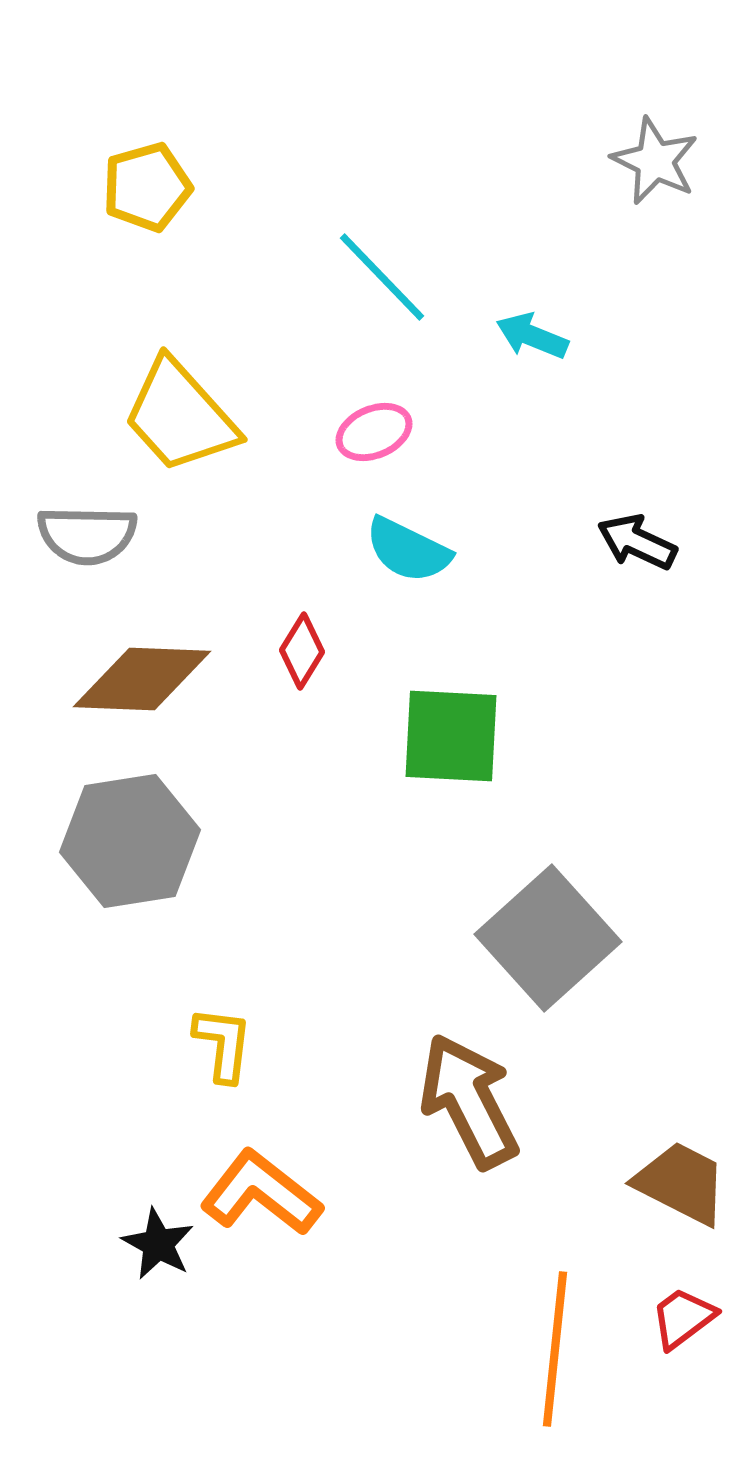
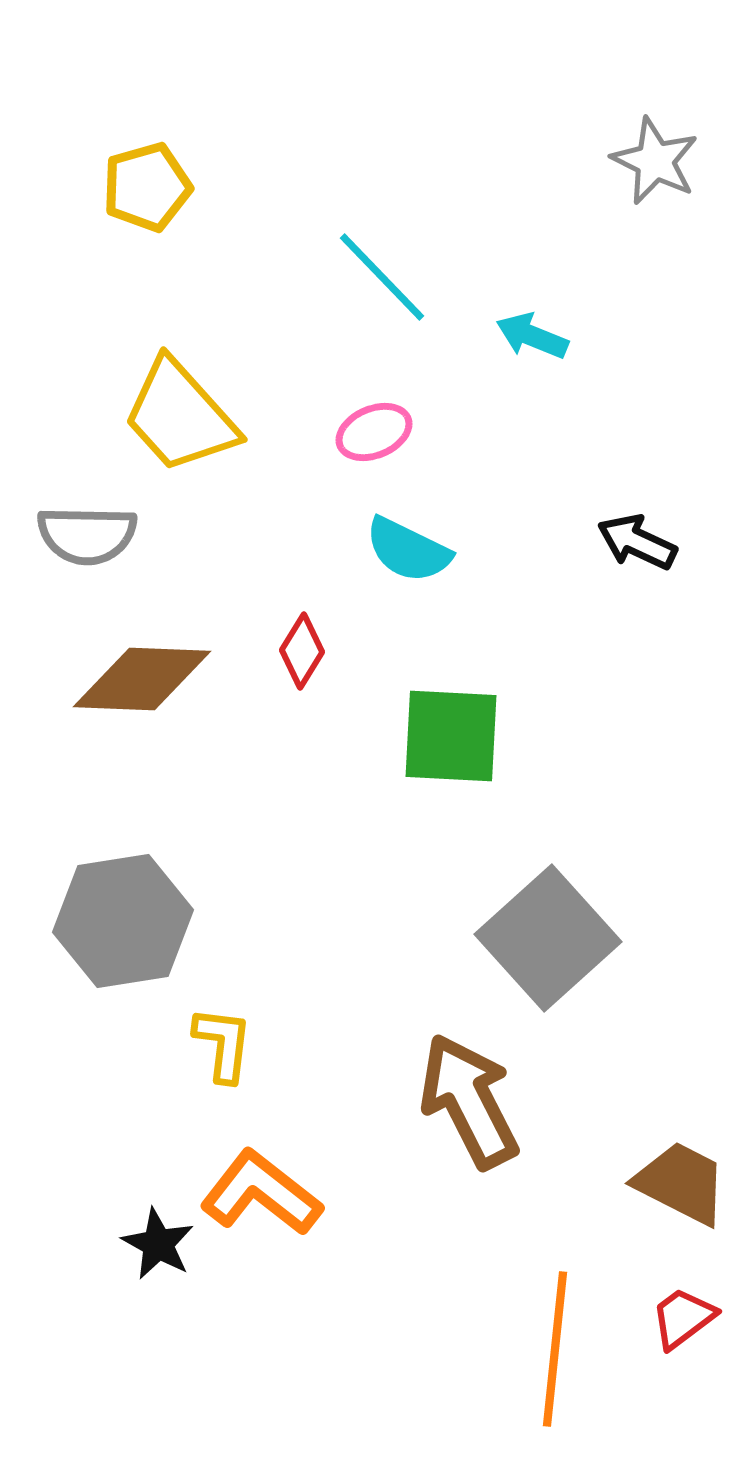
gray hexagon: moved 7 px left, 80 px down
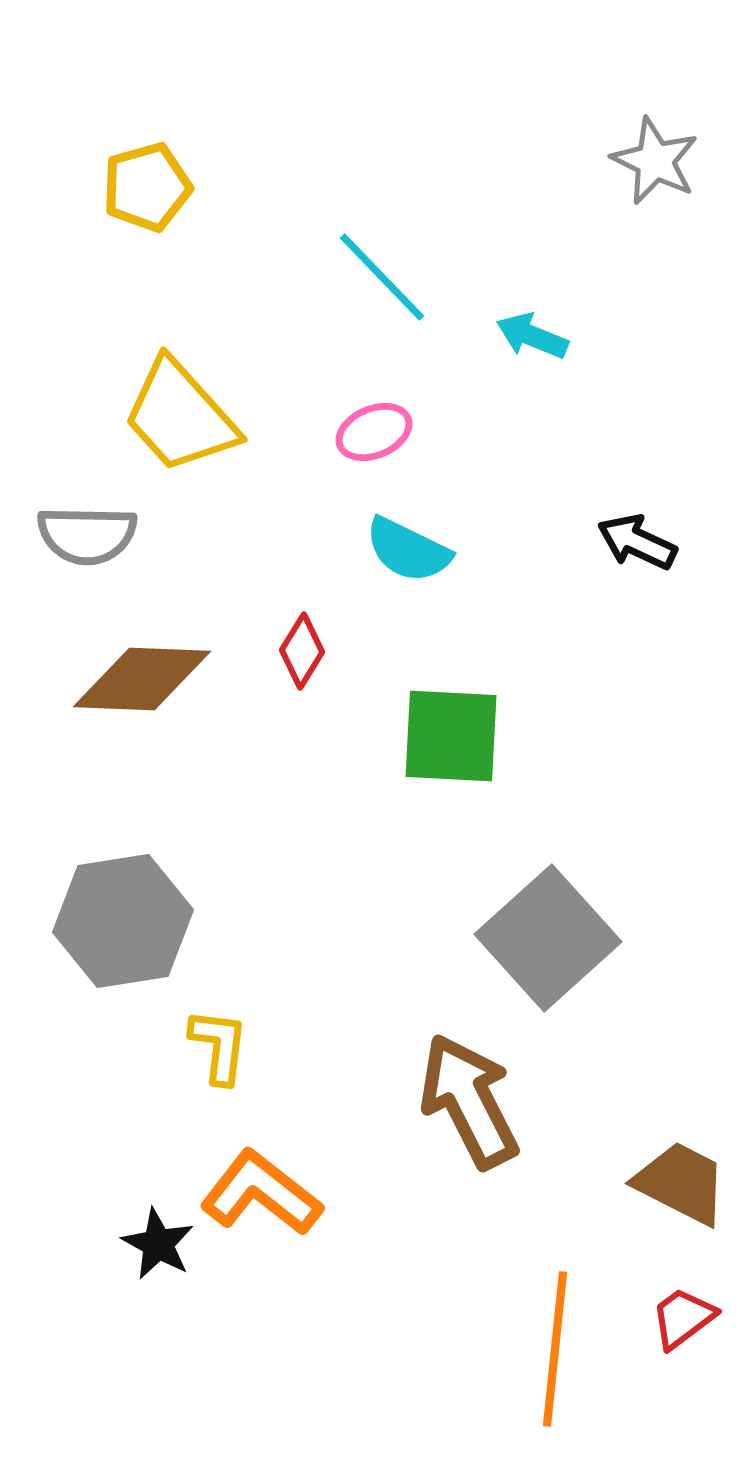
yellow L-shape: moved 4 px left, 2 px down
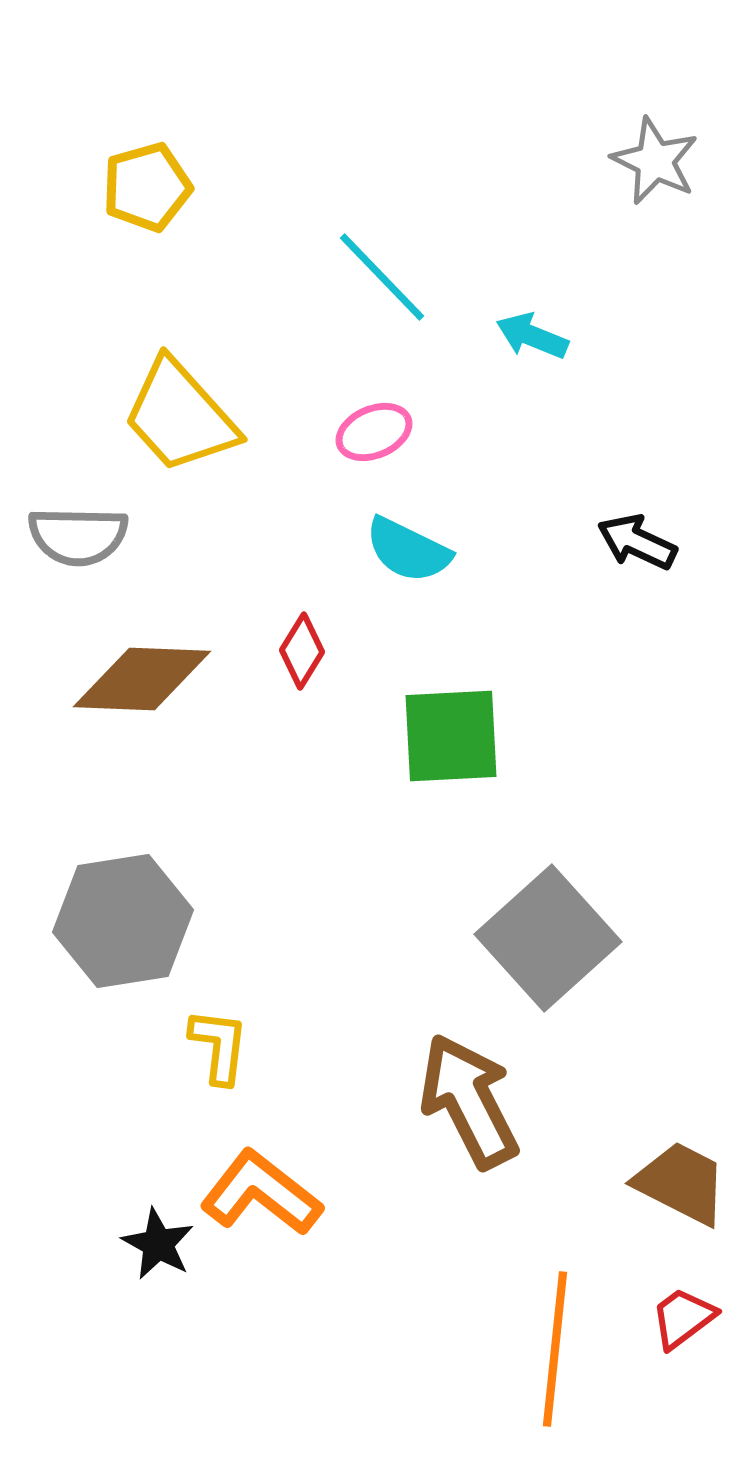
gray semicircle: moved 9 px left, 1 px down
green square: rotated 6 degrees counterclockwise
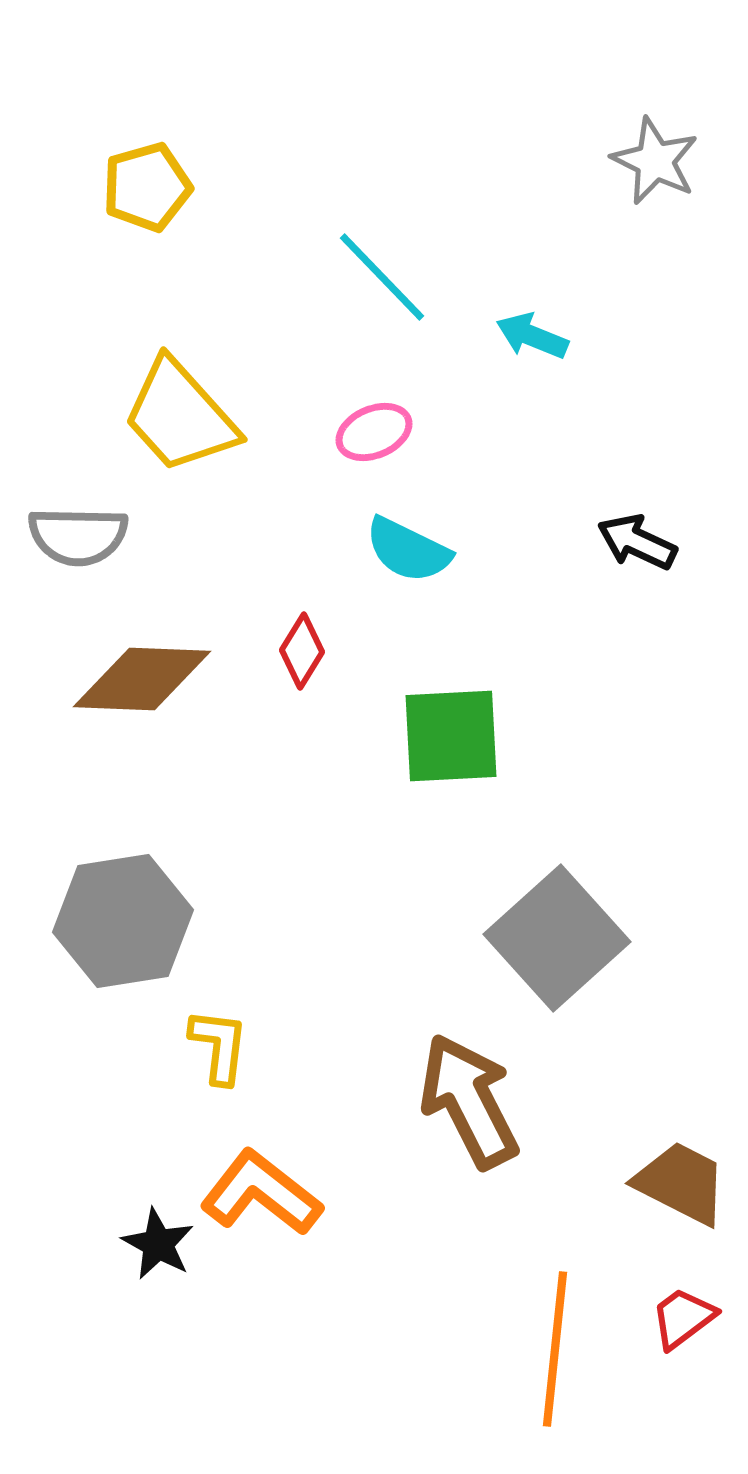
gray square: moved 9 px right
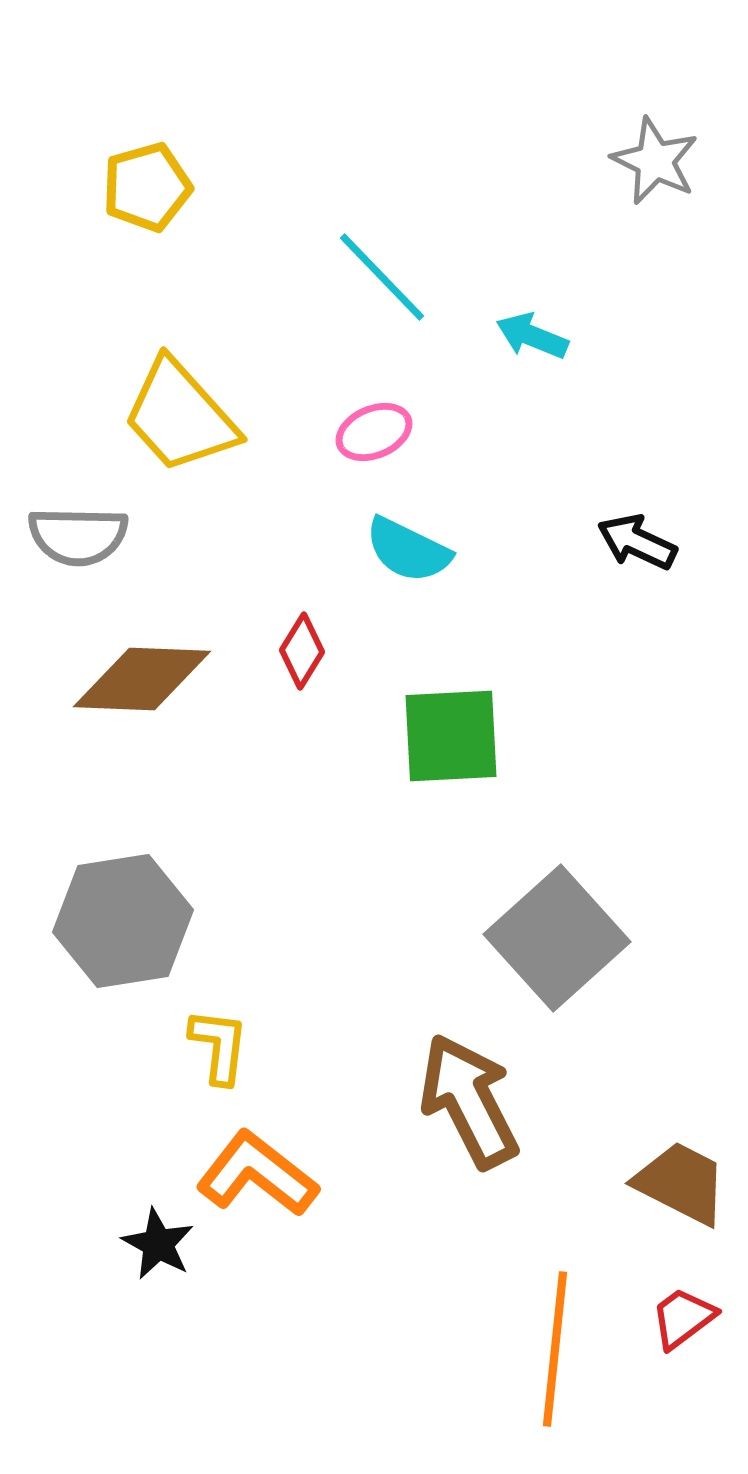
orange L-shape: moved 4 px left, 19 px up
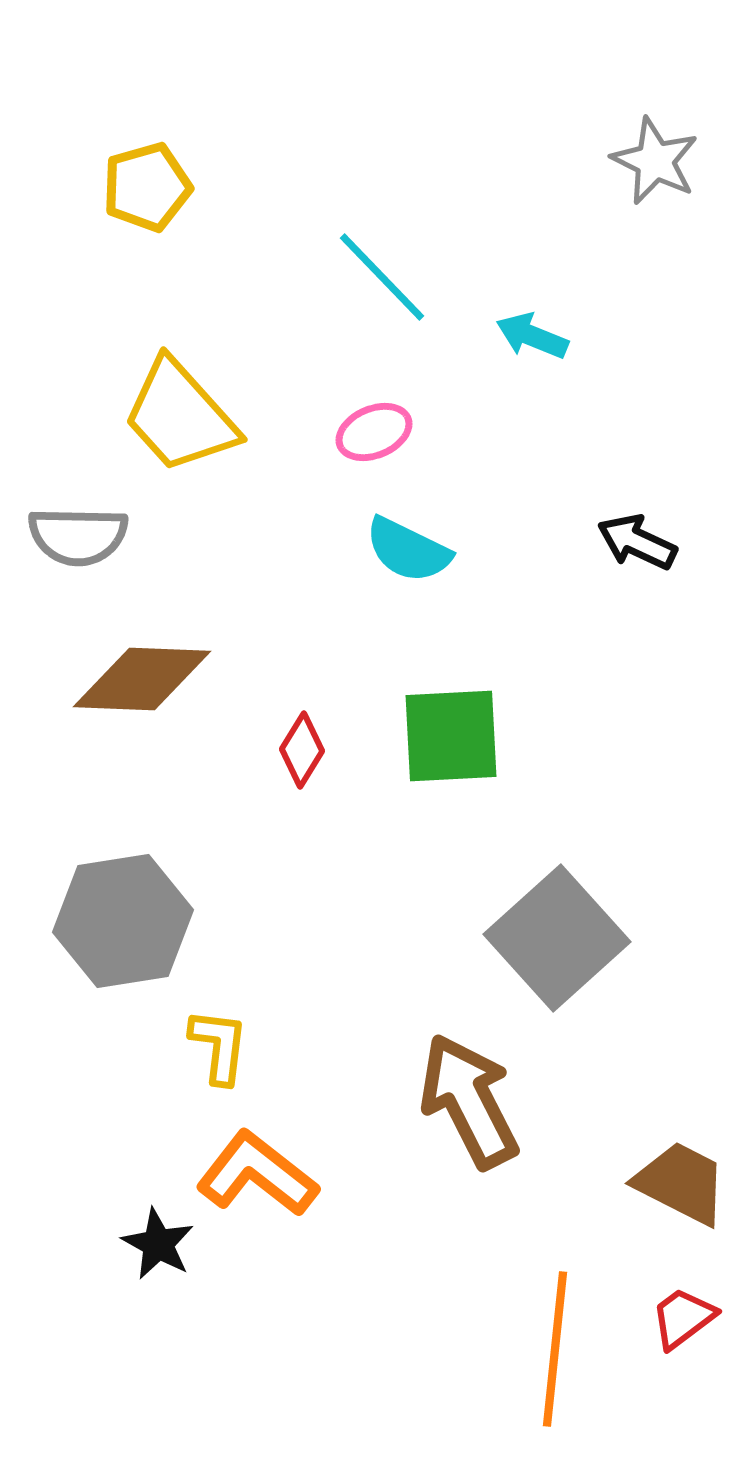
red diamond: moved 99 px down
